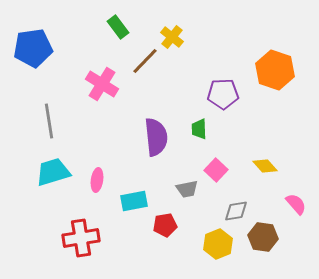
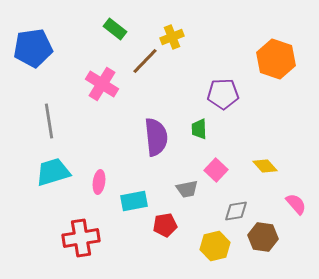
green rectangle: moved 3 px left, 2 px down; rotated 15 degrees counterclockwise
yellow cross: rotated 30 degrees clockwise
orange hexagon: moved 1 px right, 11 px up
pink ellipse: moved 2 px right, 2 px down
yellow hexagon: moved 3 px left, 2 px down; rotated 8 degrees clockwise
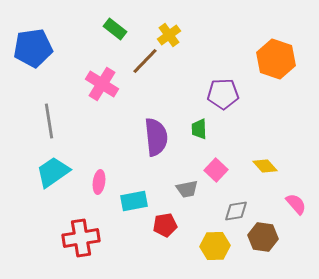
yellow cross: moved 3 px left, 2 px up; rotated 15 degrees counterclockwise
cyan trapezoid: rotated 18 degrees counterclockwise
yellow hexagon: rotated 12 degrees clockwise
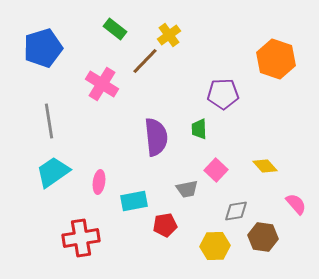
blue pentagon: moved 10 px right; rotated 9 degrees counterclockwise
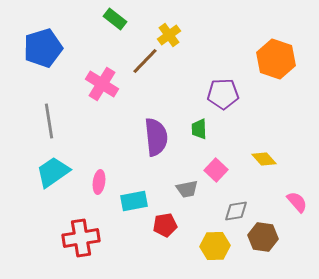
green rectangle: moved 10 px up
yellow diamond: moved 1 px left, 7 px up
pink semicircle: moved 1 px right, 2 px up
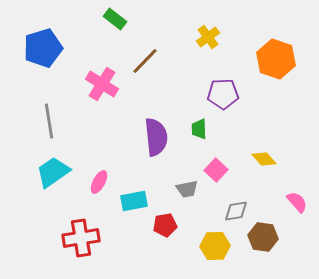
yellow cross: moved 39 px right, 2 px down
pink ellipse: rotated 20 degrees clockwise
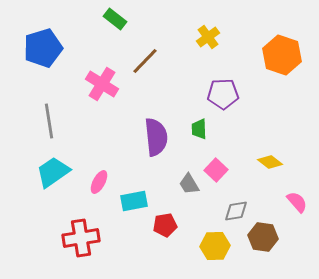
orange hexagon: moved 6 px right, 4 px up
yellow diamond: moved 6 px right, 3 px down; rotated 10 degrees counterclockwise
gray trapezoid: moved 2 px right, 5 px up; rotated 70 degrees clockwise
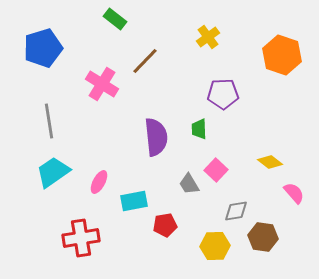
pink semicircle: moved 3 px left, 9 px up
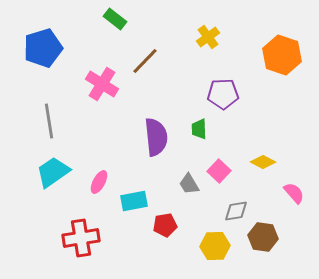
yellow diamond: moved 7 px left; rotated 10 degrees counterclockwise
pink square: moved 3 px right, 1 px down
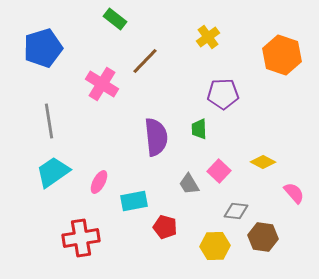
gray diamond: rotated 15 degrees clockwise
red pentagon: moved 2 px down; rotated 25 degrees clockwise
